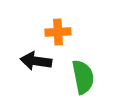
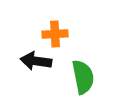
orange cross: moved 3 px left, 2 px down
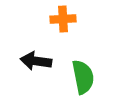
orange cross: moved 8 px right, 15 px up
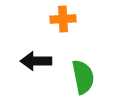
black arrow: rotated 8 degrees counterclockwise
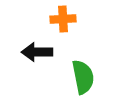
black arrow: moved 1 px right, 9 px up
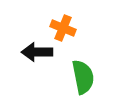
orange cross: moved 9 px down; rotated 25 degrees clockwise
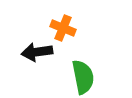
black arrow: rotated 8 degrees counterclockwise
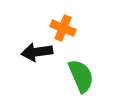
green semicircle: moved 2 px left, 1 px up; rotated 12 degrees counterclockwise
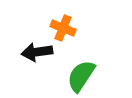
green semicircle: rotated 124 degrees counterclockwise
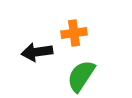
orange cross: moved 11 px right, 5 px down; rotated 30 degrees counterclockwise
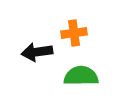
green semicircle: rotated 56 degrees clockwise
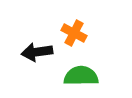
orange cross: rotated 35 degrees clockwise
